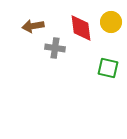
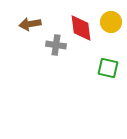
brown arrow: moved 3 px left, 2 px up
gray cross: moved 1 px right, 3 px up
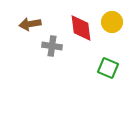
yellow circle: moved 1 px right
gray cross: moved 4 px left, 1 px down
green square: rotated 10 degrees clockwise
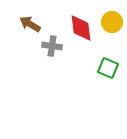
brown arrow: rotated 40 degrees clockwise
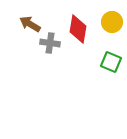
red diamond: moved 3 px left, 1 px down; rotated 16 degrees clockwise
gray cross: moved 2 px left, 3 px up
green square: moved 3 px right, 6 px up
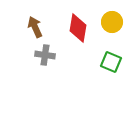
brown arrow: moved 5 px right, 3 px down; rotated 35 degrees clockwise
red diamond: moved 1 px up
gray cross: moved 5 px left, 12 px down
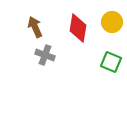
gray cross: rotated 12 degrees clockwise
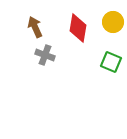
yellow circle: moved 1 px right
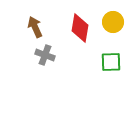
red diamond: moved 2 px right
green square: rotated 25 degrees counterclockwise
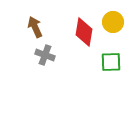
red diamond: moved 4 px right, 4 px down
